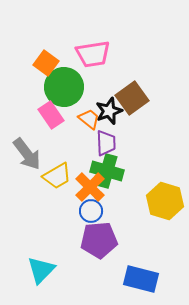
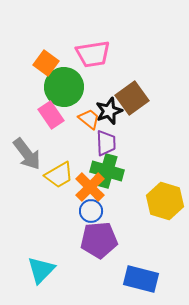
yellow trapezoid: moved 2 px right, 1 px up
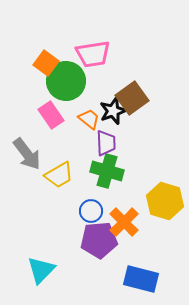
green circle: moved 2 px right, 6 px up
black star: moved 4 px right
orange cross: moved 34 px right, 35 px down
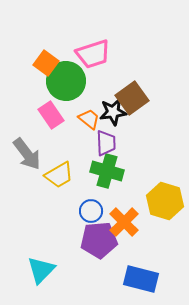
pink trapezoid: rotated 9 degrees counterclockwise
black star: moved 1 px down; rotated 12 degrees clockwise
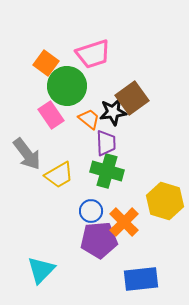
green circle: moved 1 px right, 5 px down
blue rectangle: rotated 20 degrees counterclockwise
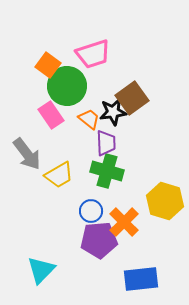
orange square: moved 2 px right, 2 px down
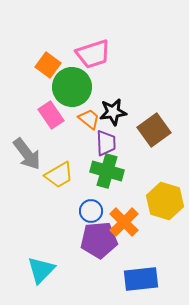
green circle: moved 5 px right, 1 px down
brown square: moved 22 px right, 32 px down
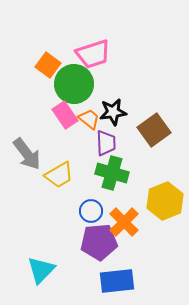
green circle: moved 2 px right, 3 px up
pink rectangle: moved 14 px right
green cross: moved 5 px right, 2 px down
yellow hexagon: rotated 21 degrees clockwise
purple pentagon: moved 2 px down
blue rectangle: moved 24 px left, 2 px down
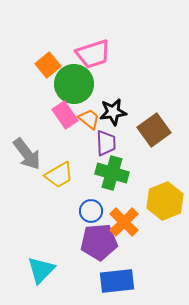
orange square: rotated 15 degrees clockwise
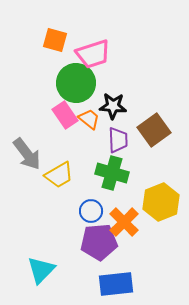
orange square: moved 7 px right, 25 px up; rotated 35 degrees counterclockwise
green circle: moved 2 px right, 1 px up
black star: moved 6 px up; rotated 12 degrees clockwise
purple trapezoid: moved 12 px right, 3 px up
yellow hexagon: moved 4 px left, 1 px down
blue rectangle: moved 1 px left, 3 px down
